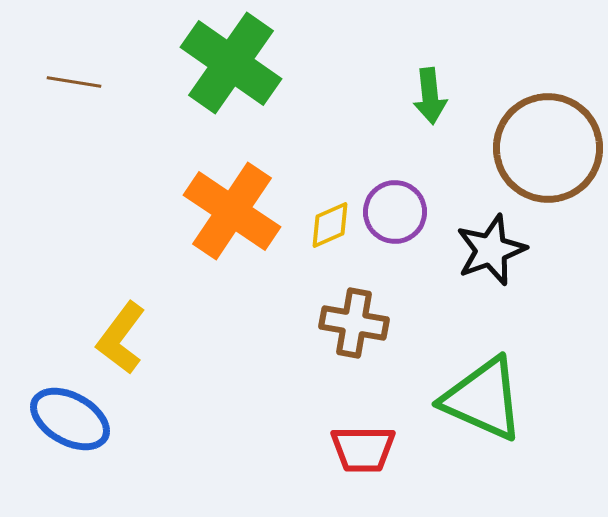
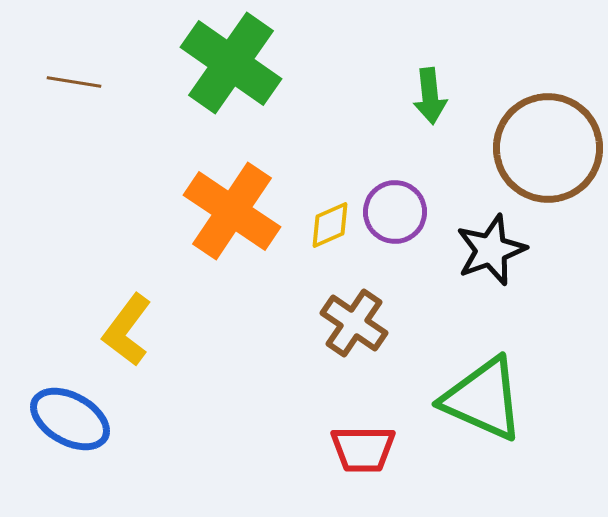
brown cross: rotated 24 degrees clockwise
yellow L-shape: moved 6 px right, 8 px up
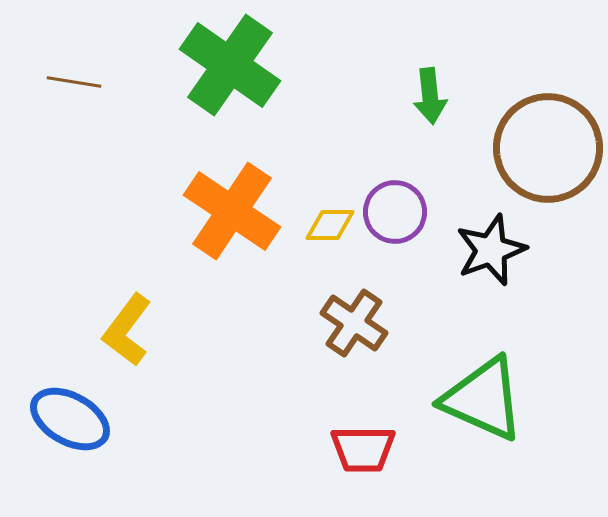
green cross: moved 1 px left, 2 px down
yellow diamond: rotated 24 degrees clockwise
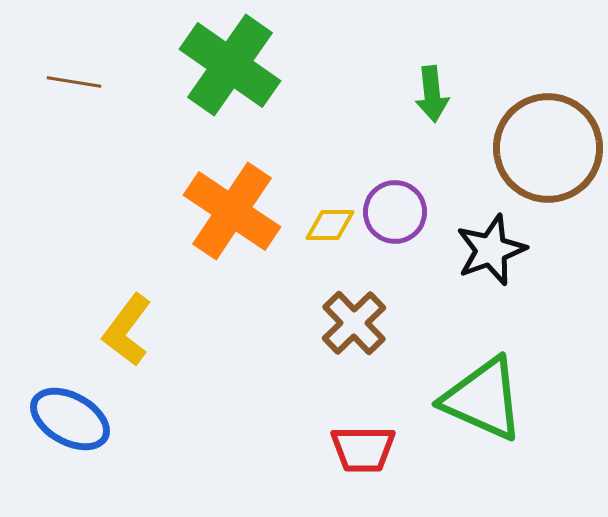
green arrow: moved 2 px right, 2 px up
brown cross: rotated 12 degrees clockwise
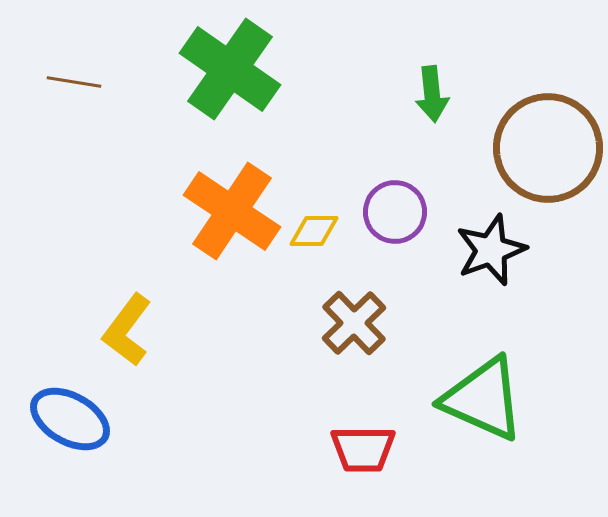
green cross: moved 4 px down
yellow diamond: moved 16 px left, 6 px down
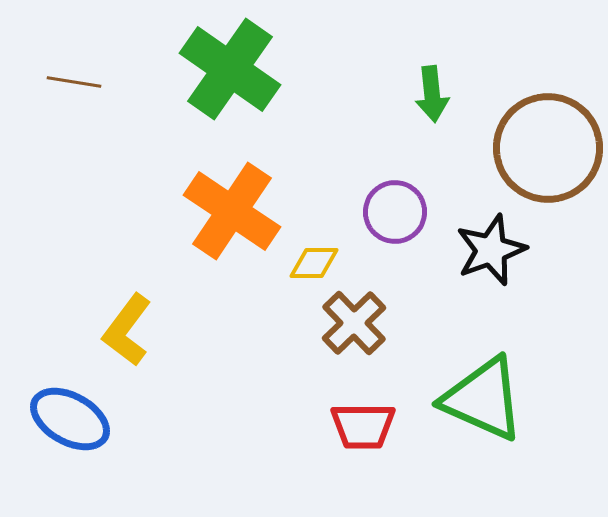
yellow diamond: moved 32 px down
red trapezoid: moved 23 px up
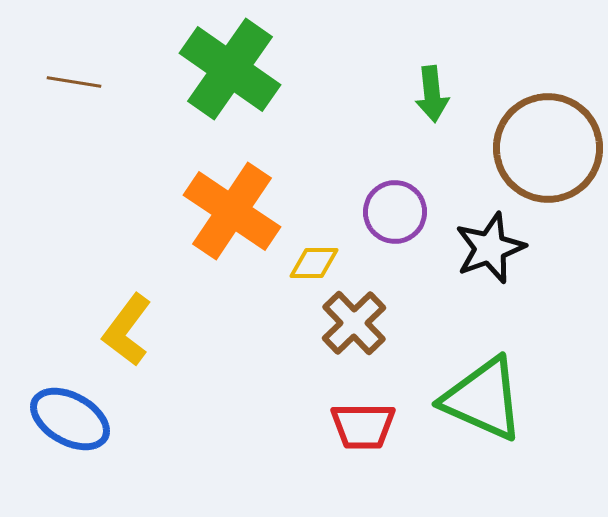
black star: moved 1 px left, 2 px up
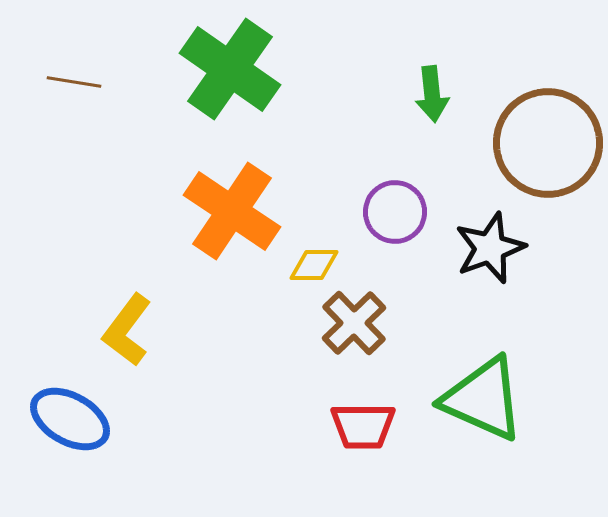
brown circle: moved 5 px up
yellow diamond: moved 2 px down
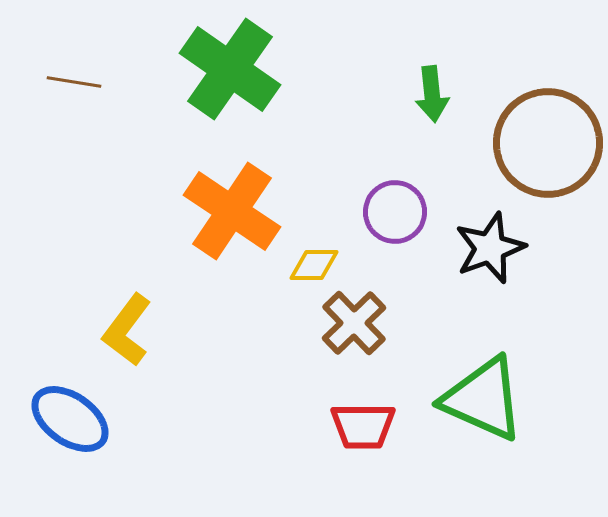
blue ellipse: rotated 6 degrees clockwise
